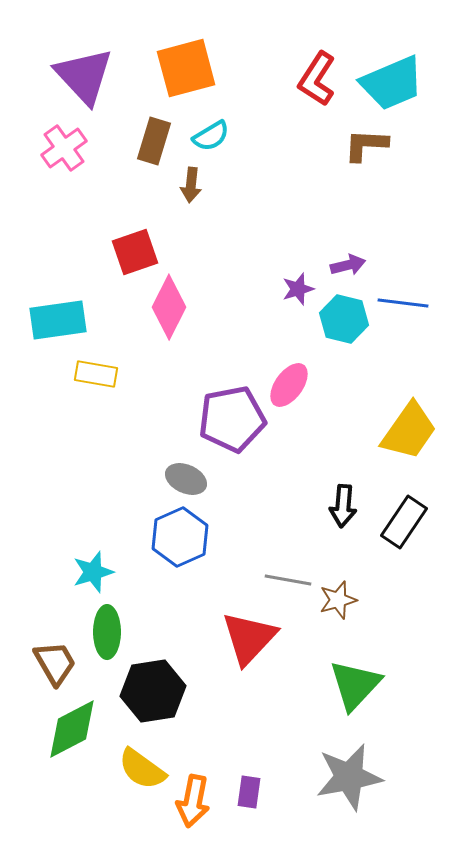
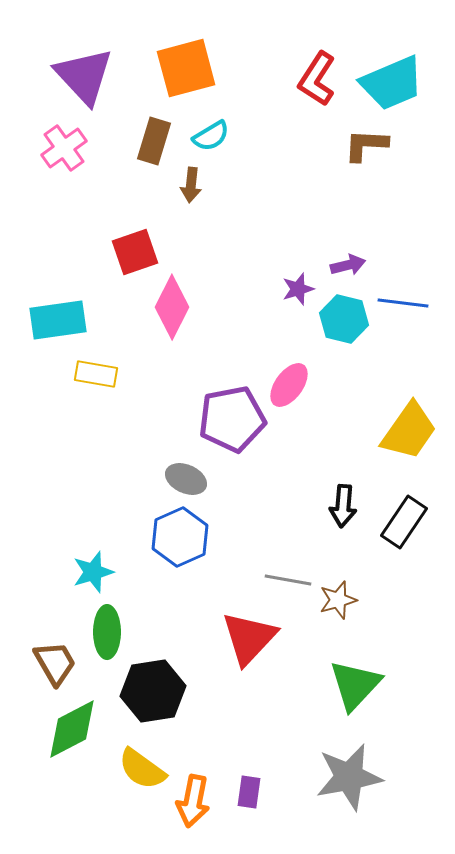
pink diamond: moved 3 px right
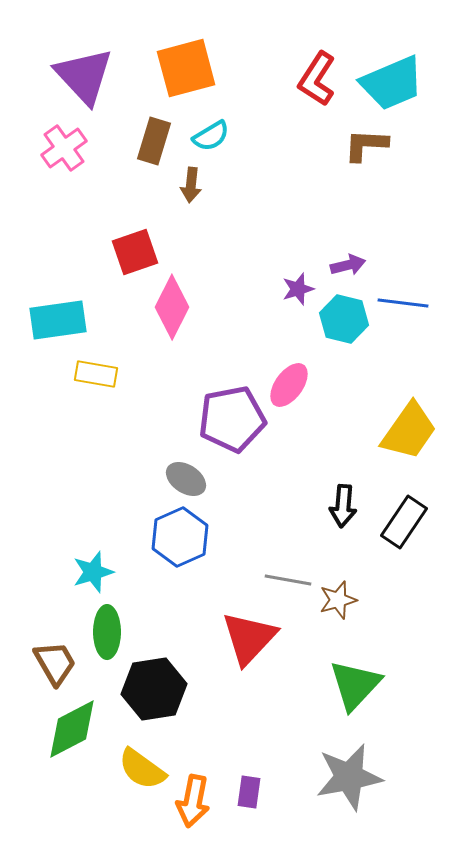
gray ellipse: rotated 9 degrees clockwise
black hexagon: moved 1 px right, 2 px up
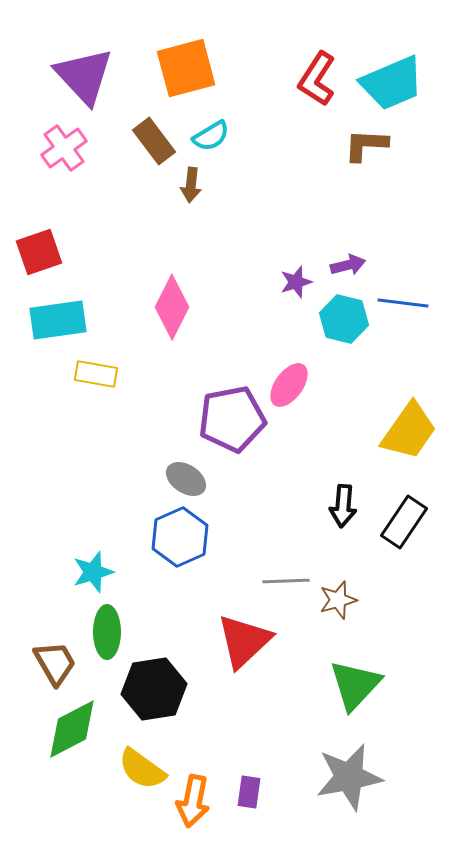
brown rectangle: rotated 54 degrees counterclockwise
red square: moved 96 px left
purple star: moved 2 px left, 7 px up
gray line: moved 2 px left, 1 px down; rotated 12 degrees counterclockwise
red triangle: moved 5 px left, 3 px down; rotated 4 degrees clockwise
